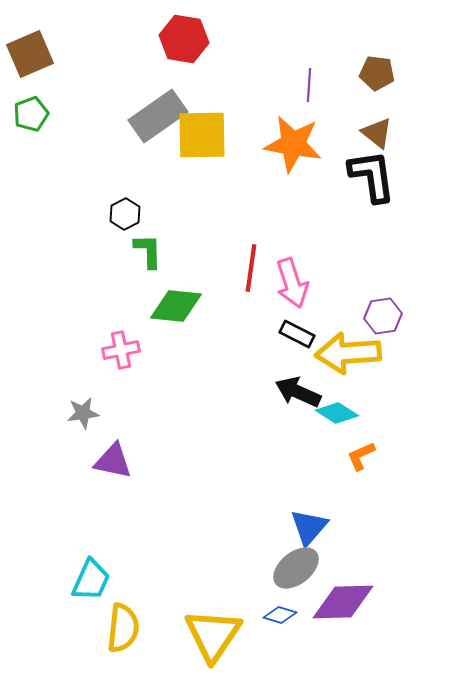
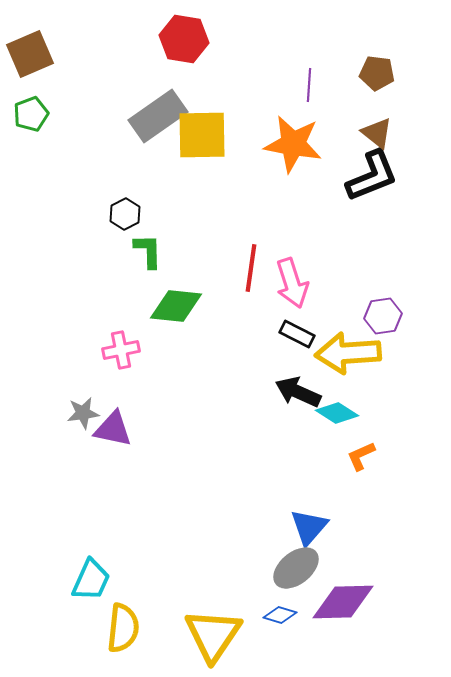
black L-shape: rotated 76 degrees clockwise
purple triangle: moved 32 px up
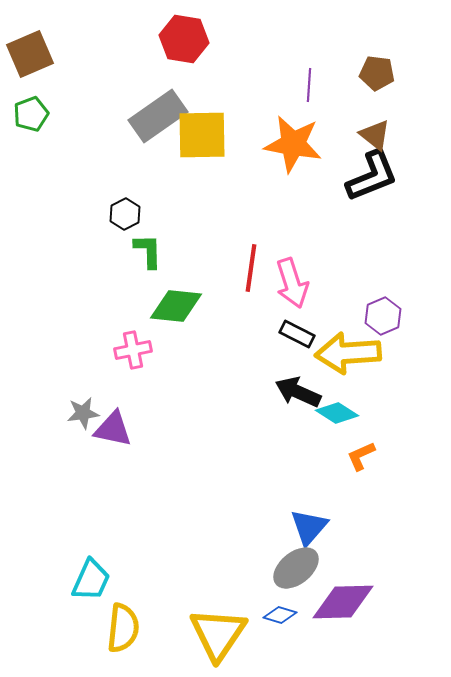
brown triangle: moved 2 px left, 2 px down
purple hexagon: rotated 15 degrees counterclockwise
pink cross: moved 12 px right
yellow triangle: moved 5 px right, 1 px up
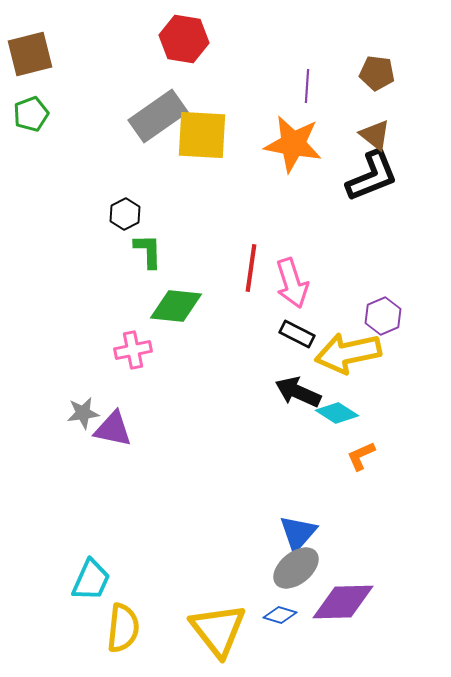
brown square: rotated 9 degrees clockwise
purple line: moved 2 px left, 1 px down
yellow square: rotated 4 degrees clockwise
yellow arrow: rotated 8 degrees counterclockwise
blue triangle: moved 11 px left, 6 px down
yellow triangle: moved 4 px up; rotated 12 degrees counterclockwise
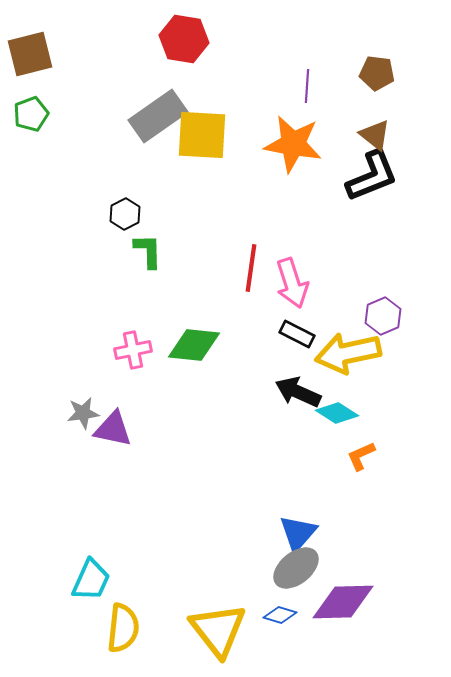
green diamond: moved 18 px right, 39 px down
